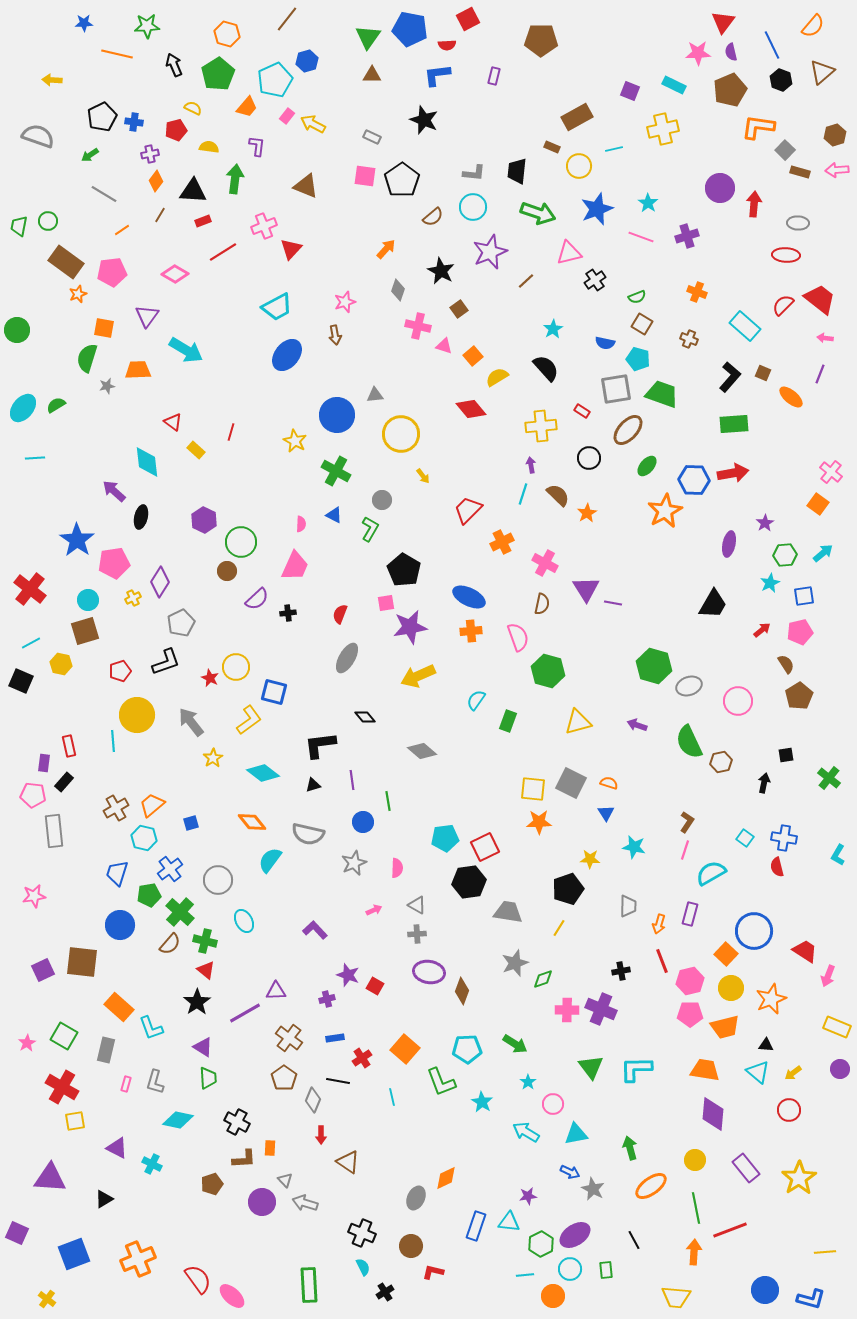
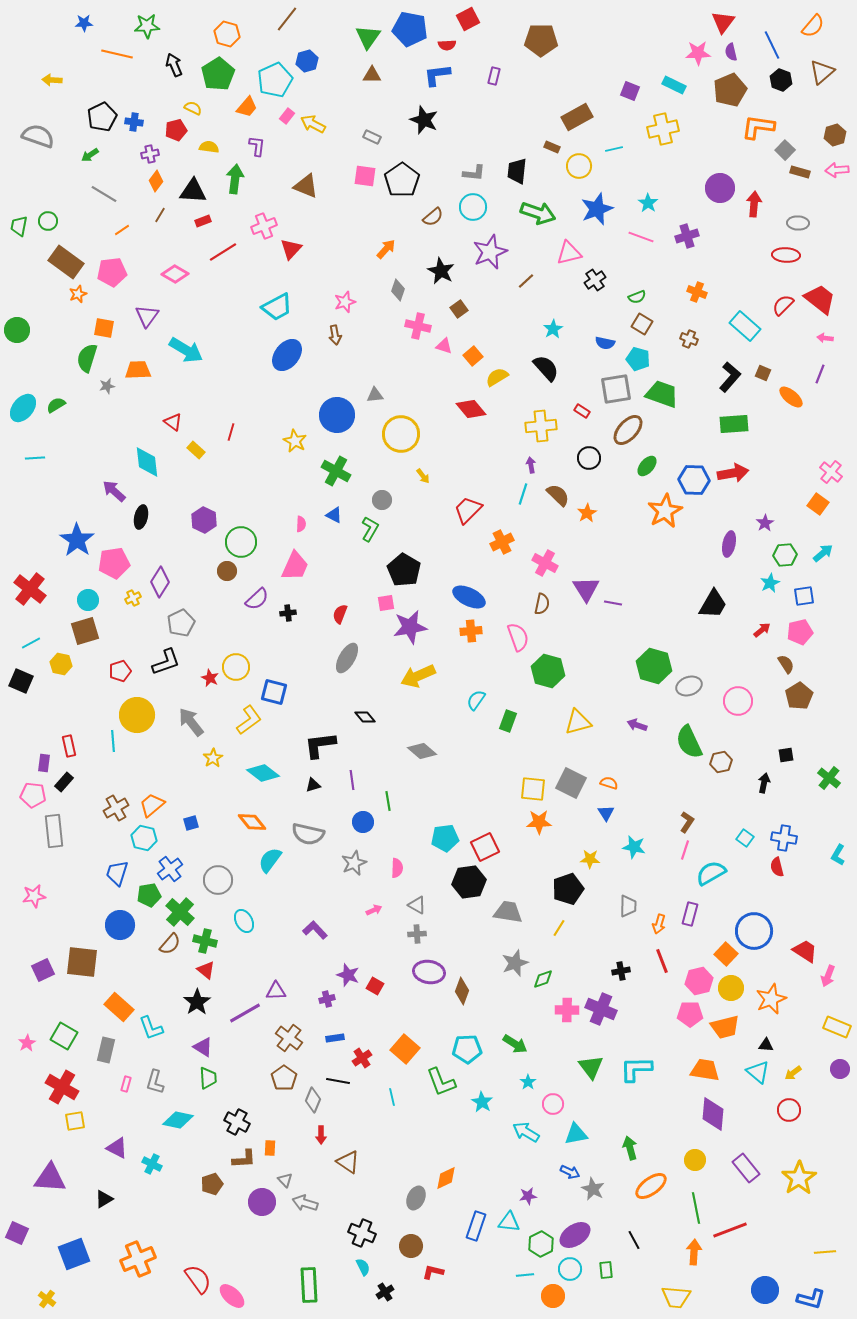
pink hexagon at (690, 981): moved 9 px right
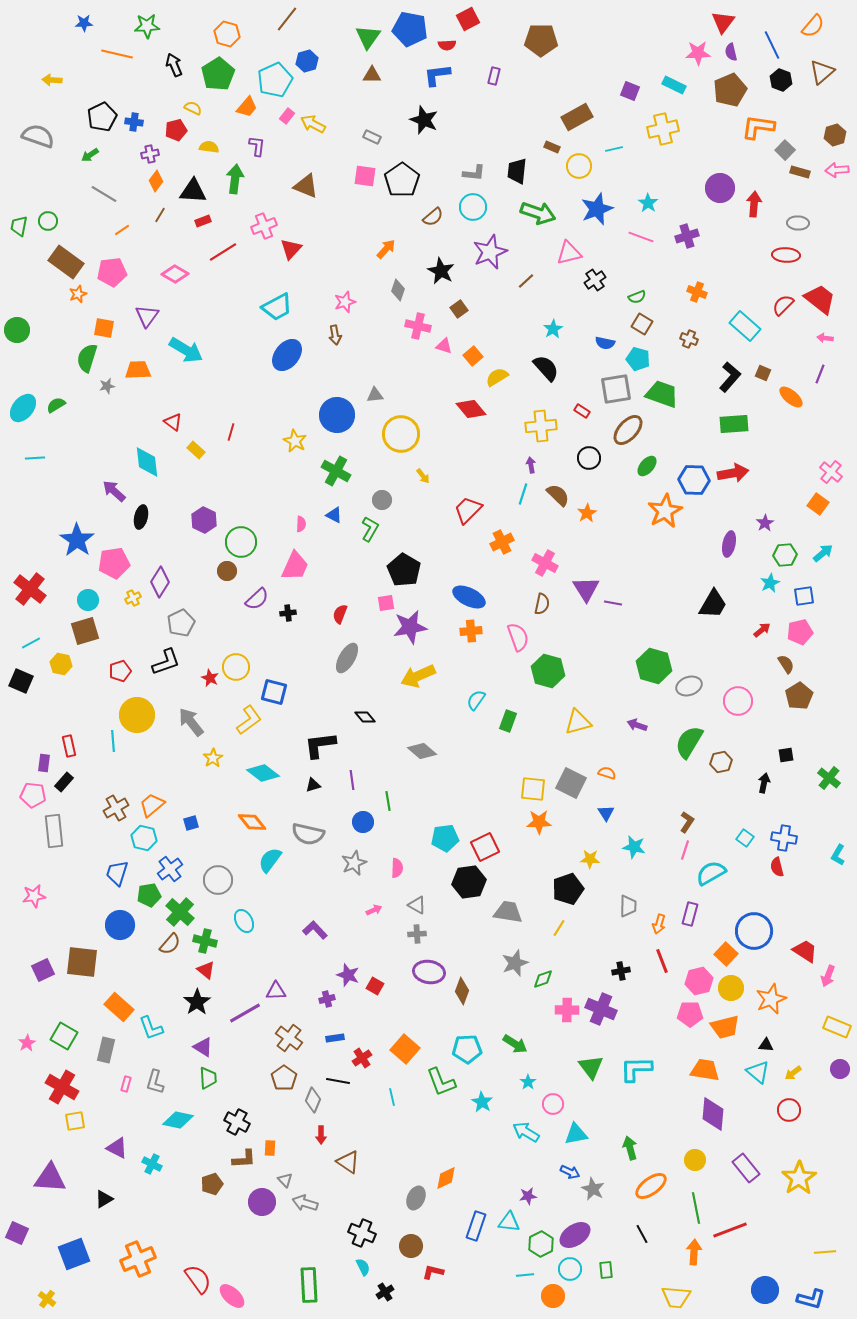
green semicircle at (689, 742): rotated 56 degrees clockwise
orange semicircle at (609, 783): moved 2 px left, 10 px up
black line at (634, 1240): moved 8 px right, 6 px up
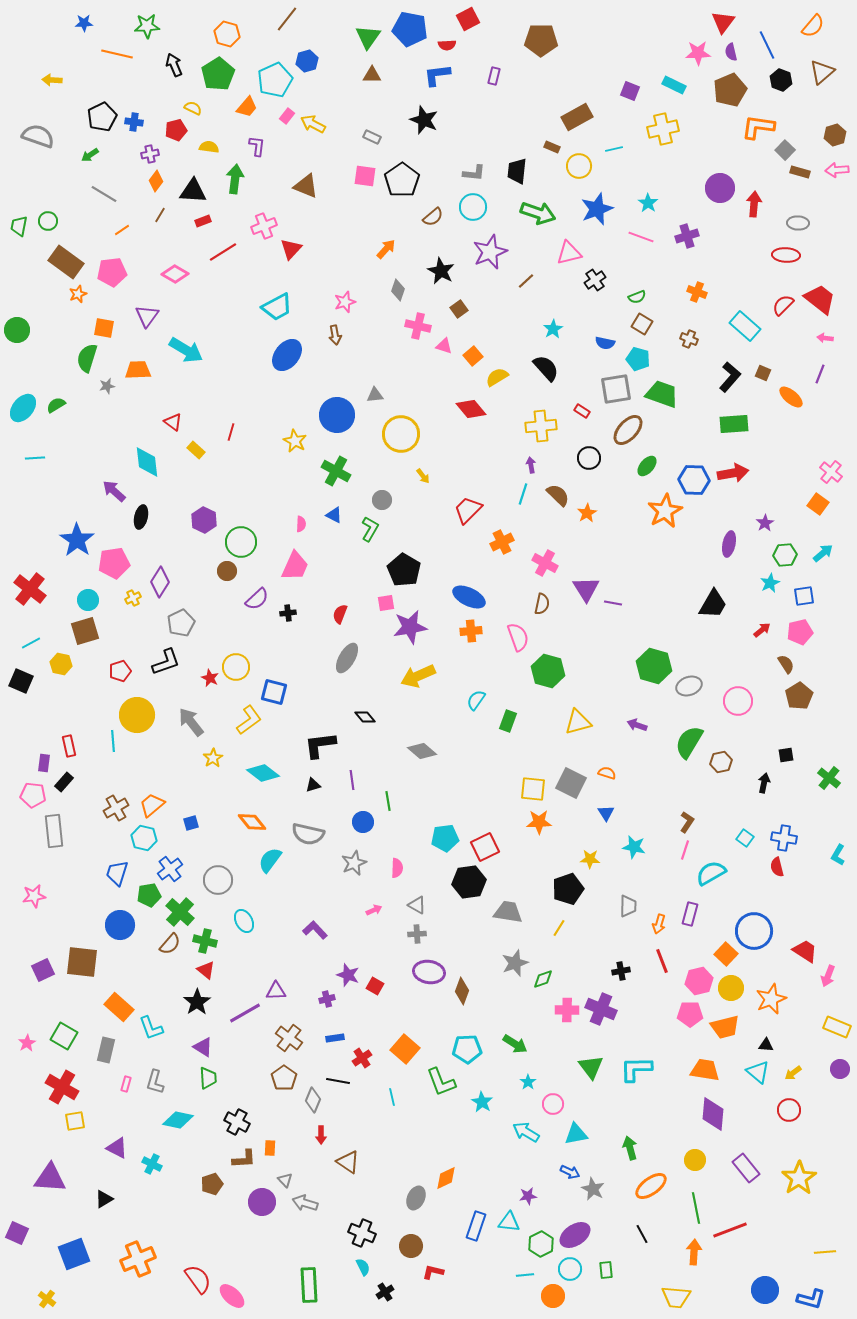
blue line at (772, 45): moved 5 px left
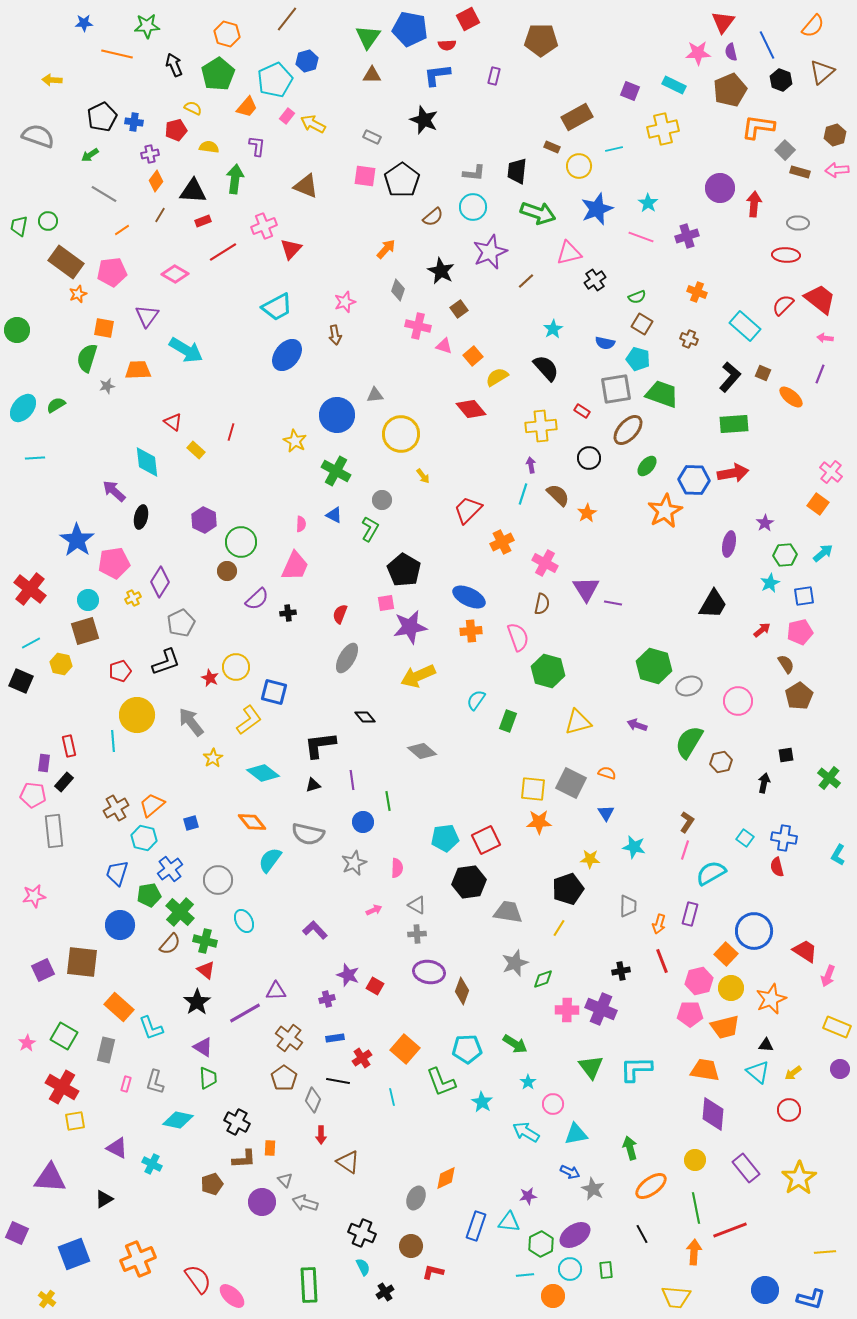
red square at (485, 847): moved 1 px right, 7 px up
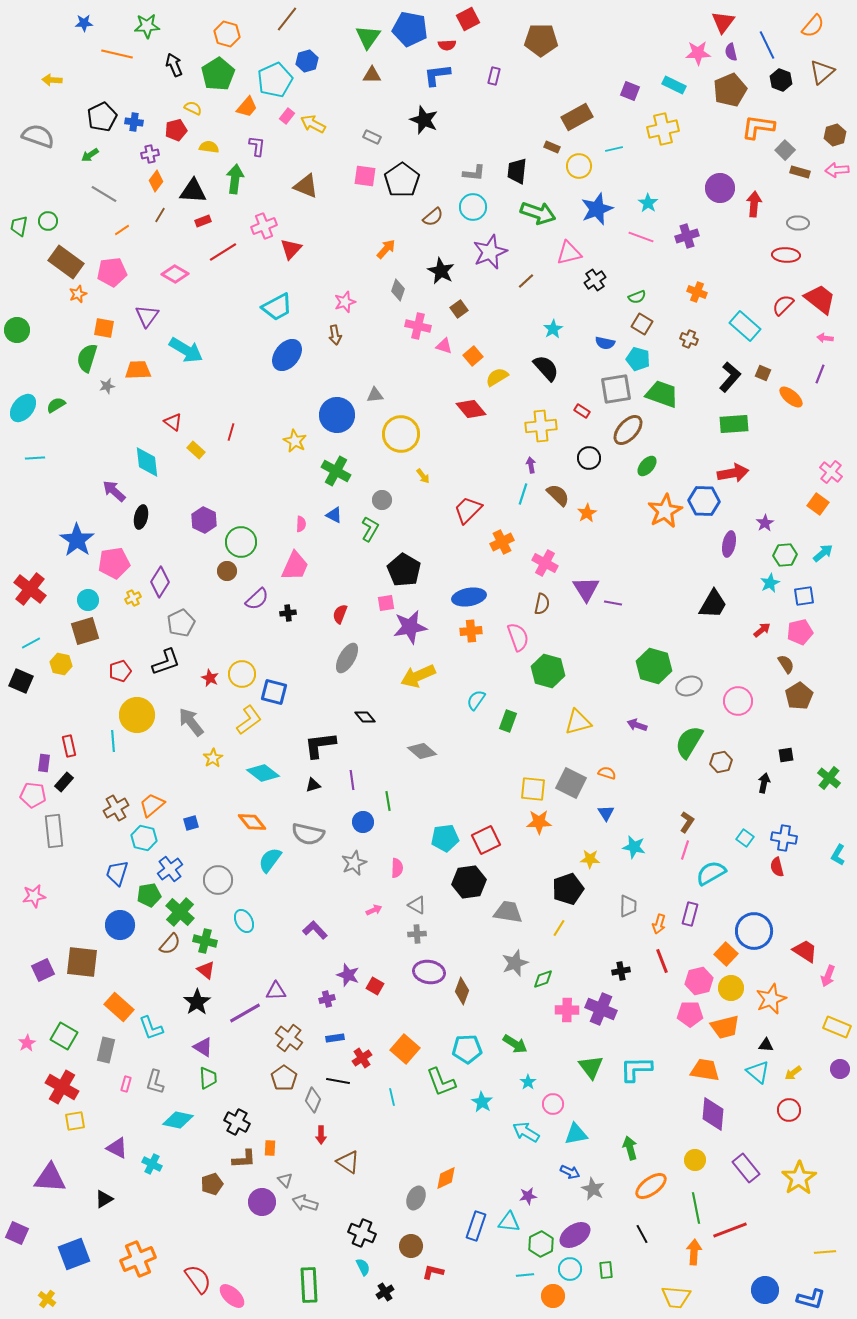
blue hexagon at (694, 480): moved 10 px right, 21 px down
blue ellipse at (469, 597): rotated 36 degrees counterclockwise
yellow circle at (236, 667): moved 6 px right, 7 px down
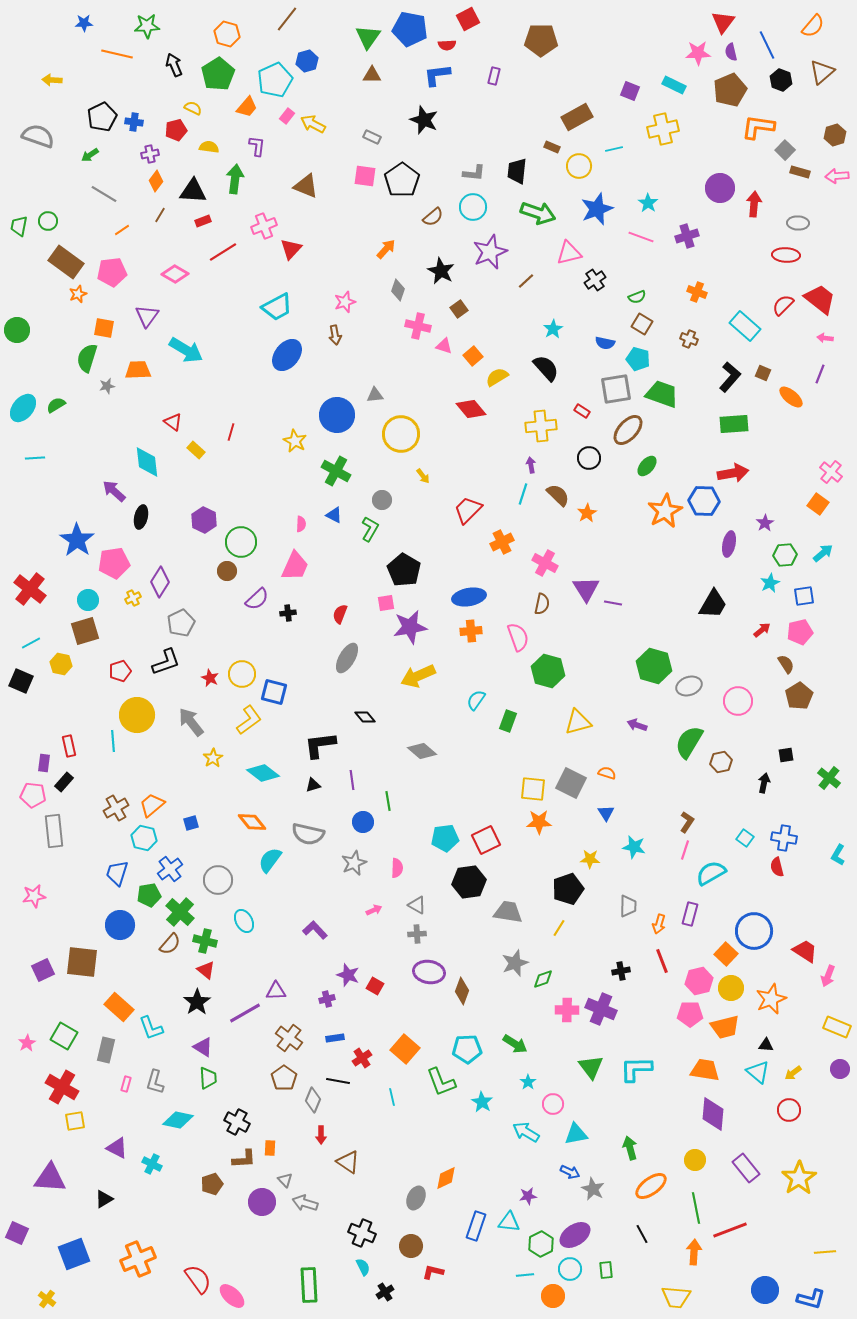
pink arrow at (837, 170): moved 6 px down
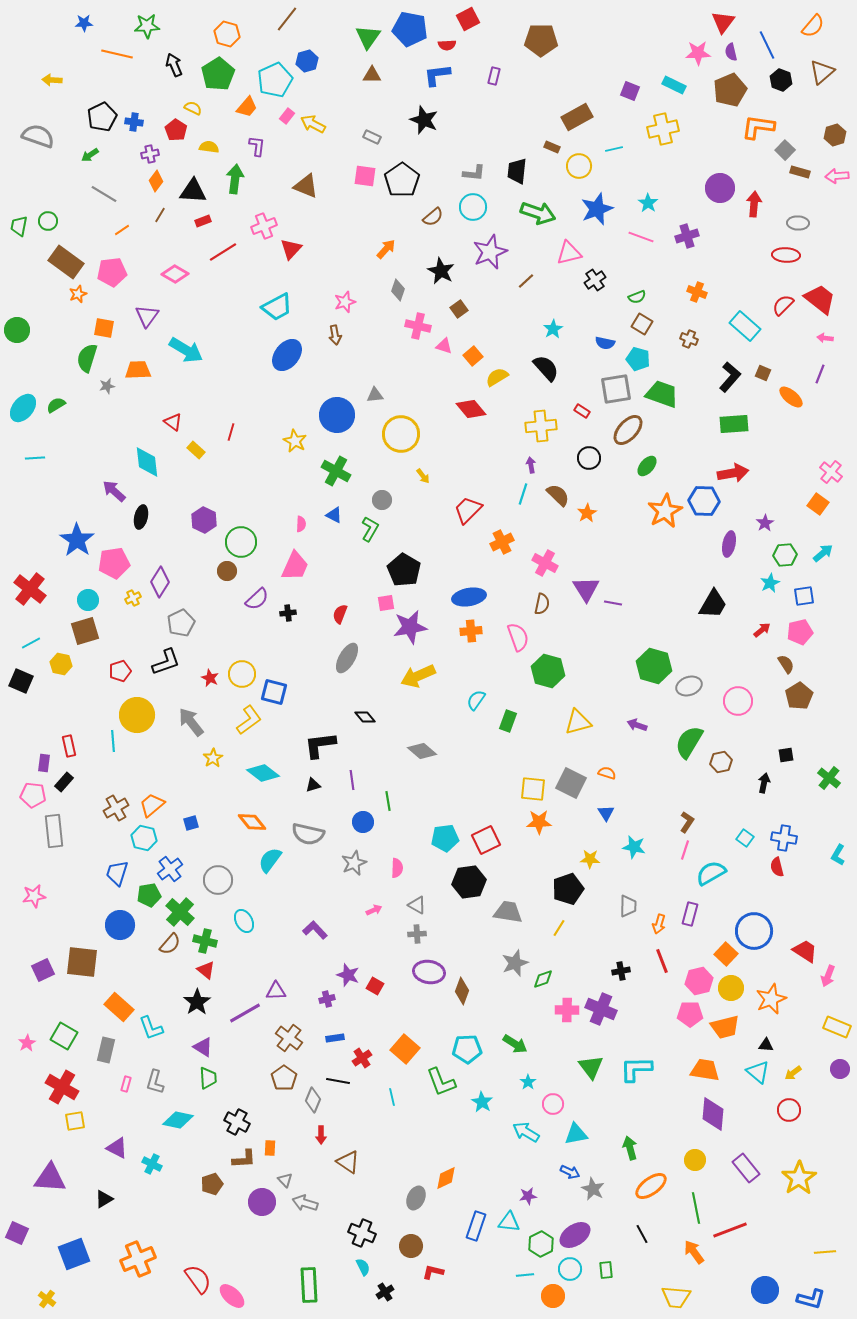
red pentagon at (176, 130): rotated 25 degrees counterclockwise
orange arrow at (694, 1252): rotated 40 degrees counterclockwise
